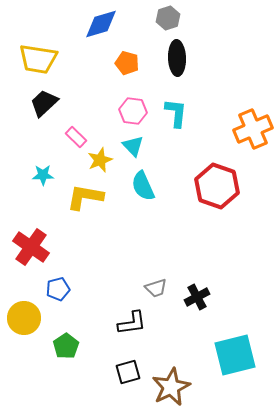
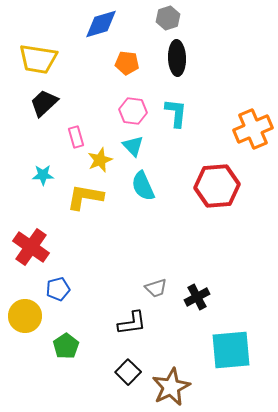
orange pentagon: rotated 10 degrees counterclockwise
pink rectangle: rotated 30 degrees clockwise
red hexagon: rotated 24 degrees counterclockwise
yellow circle: moved 1 px right, 2 px up
cyan square: moved 4 px left, 5 px up; rotated 9 degrees clockwise
black square: rotated 30 degrees counterclockwise
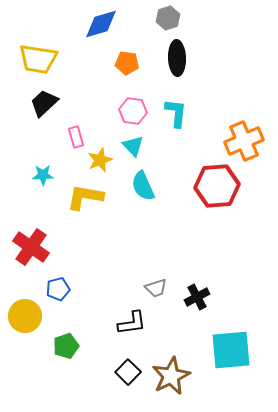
orange cross: moved 9 px left, 12 px down
green pentagon: rotated 15 degrees clockwise
brown star: moved 11 px up
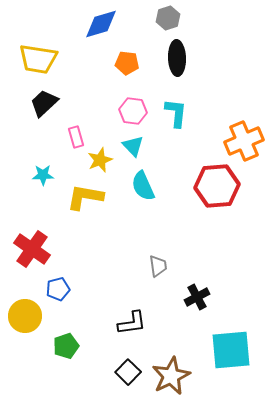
red cross: moved 1 px right, 2 px down
gray trapezoid: moved 2 px right, 22 px up; rotated 80 degrees counterclockwise
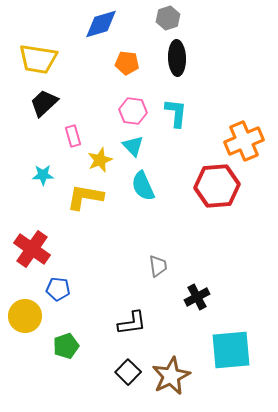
pink rectangle: moved 3 px left, 1 px up
blue pentagon: rotated 20 degrees clockwise
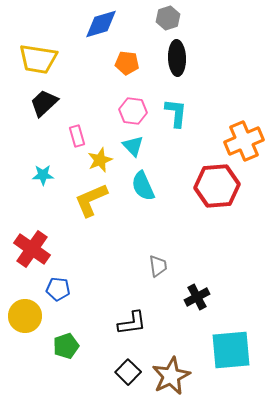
pink rectangle: moved 4 px right
yellow L-shape: moved 6 px right, 3 px down; rotated 33 degrees counterclockwise
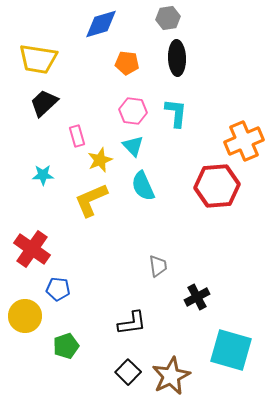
gray hexagon: rotated 10 degrees clockwise
cyan square: rotated 21 degrees clockwise
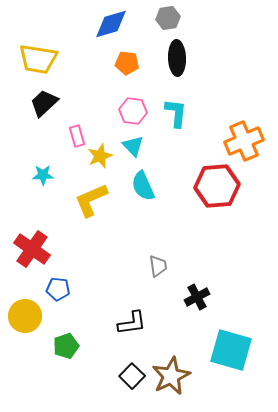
blue diamond: moved 10 px right
yellow star: moved 4 px up
black square: moved 4 px right, 4 px down
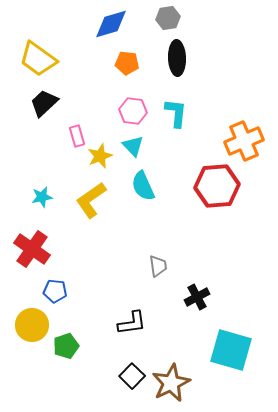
yellow trapezoid: rotated 27 degrees clockwise
cyan star: moved 1 px left, 22 px down; rotated 10 degrees counterclockwise
yellow L-shape: rotated 12 degrees counterclockwise
blue pentagon: moved 3 px left, 2 px down
yellow circle: moved 7 px right, 9 px down
brown star: moved 7 px down
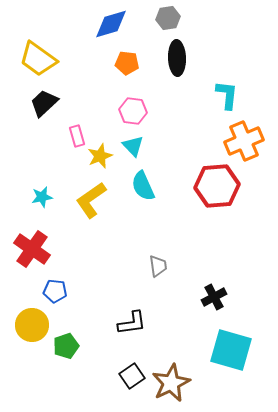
cyan L-shape: moved 51 px right, 18 px up
black cross: moved 17 px right
black square: rotated 10 degrees clockwise
